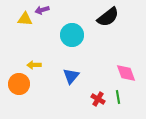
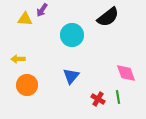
purple arrow: rotated 40 degrees counterclockwise
yellow arrow: moved 16 px left, 6 px up
orange circle: moved 8 px right, 1 px down
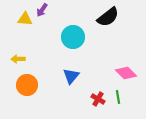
cyan circle: moved 1 px right, 2 px down
pink diamond: rotated 25 degrees counterclockwise
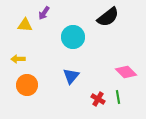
purple arrow: moved 2 px right, 3 px down
yellow triangle: moved 6 px down
pink diamond: moved 1 px up
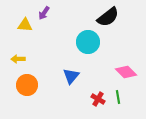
cyan circle: moved 15 px right, 5 px down
